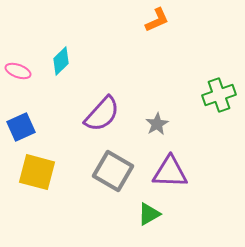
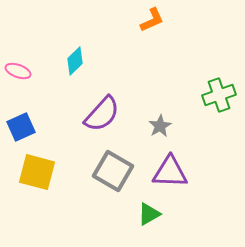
orange L-shape: moved 5 px left
cyan diamond: moved 14 px right
gray star: moved 3 px right, 2 px down
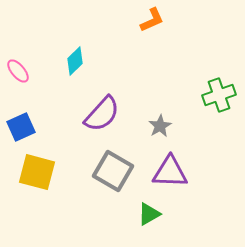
pink ellipse: rotated 30 degrees clockwise
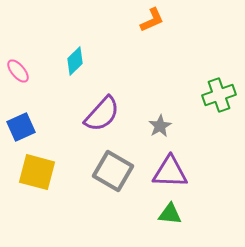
green triangle: moved 21 px right; rotated 35 degrees clockwise
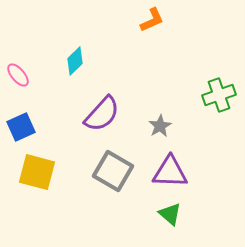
pink ellipse: moved 4 px down
green triangle: rotated 35 degrees clockwise
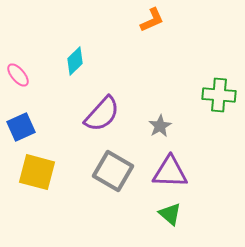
green cross: rotated 24 degrees clockwise
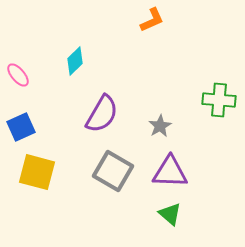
green cross: moved 5 px down
purple semicircle: rotated 12 degrees counterclockwise
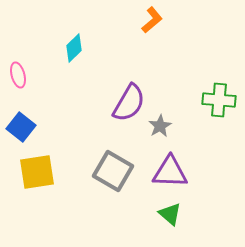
orange L-shape: rotated 16 degrees counterclockwise
cyan diamond: moved 1 px left, 13 px up
pink ellipse: rotated 25 degrees clockwise
purple semicircle: moved 27 px right, 11 px up
blue square: rotated 28 degrees counterclockwise
yellow square: rotated 24 degrees counterclockwise
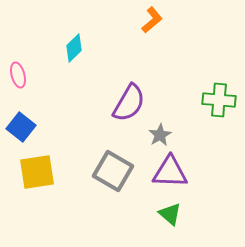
gray star: moved 9 px down
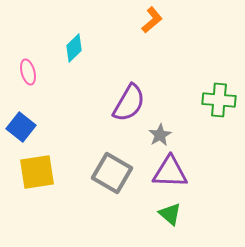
pink ellipse: moved 10 px right, 3 px up
gray square: moved 1 px left, 2 px down
